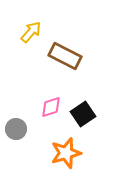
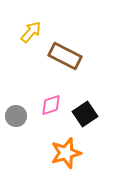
pink diamond: moved 2 px up
black square: moved 2 px right
gray circle: moved 13 px up
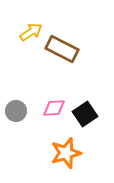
yellow arrow: rotated 15 degrees clockwise
brown rectangle: moved 3 px left, 7 px up
pink diamond: moved 3 px right, 3 px down; rotated 15 degrees clockwise
gray circle: moved 5 px up
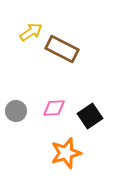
black square: moved 5 px right, 2 px down
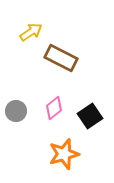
brown rectangle: moved 1 px left, 9 px down
pink diamond: rotated 35 degrees counterclockwise
orange star: moved 2 px left, 1 px down
